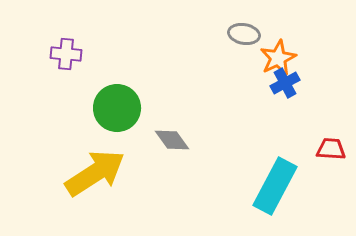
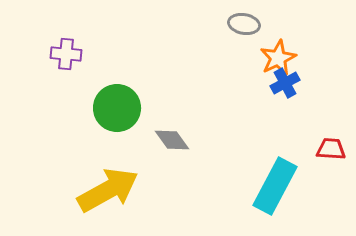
gray ellipse: moved 10 px up
yellow arrow: moved 13 px right, 17 px down; rotated 4 degrees clockwise
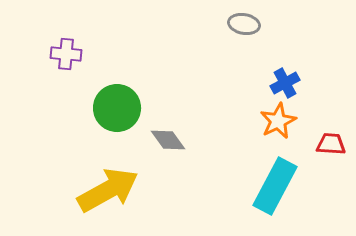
orange star: moved 63 px down
gray diamond: moved 4 px left
red trapezoid: moved 5 px up
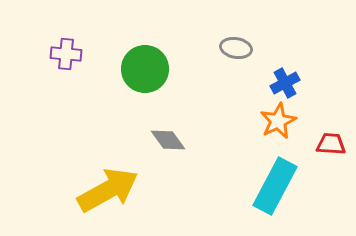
gray ellipse: moved 8 px left, 24 px down
green circle: moved 28 px right, 39 px up
